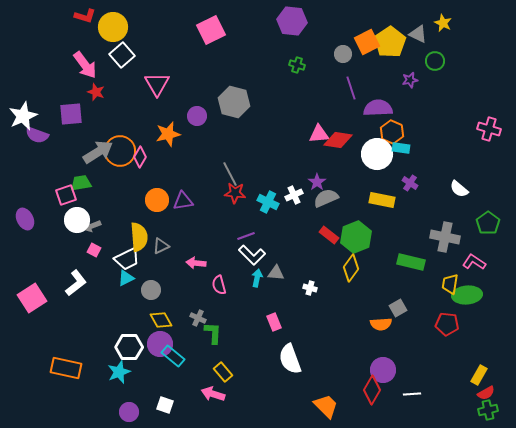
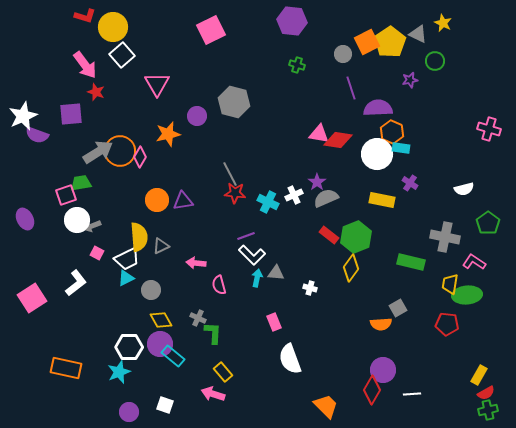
pink triangle at (319, 134): rotated 15 degrees clockwise
white semicircle at (459, 189): moved 5 px right; rotated 54 degrees counterclockwise
pink square at (94, 250): moved 3 px right, 3 px down
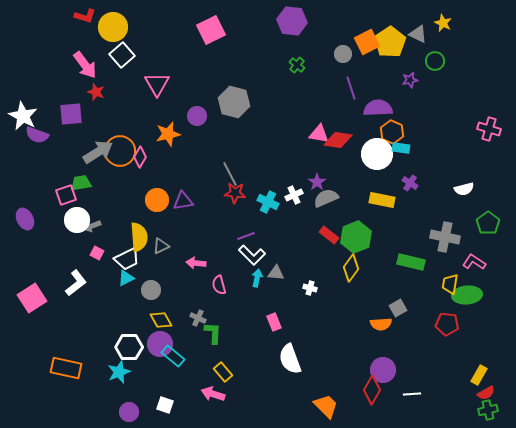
green cross at (297, 65): rotated 21 degrees clockwise
white star at (23, 116): rotated 20 degrees counterclockwise
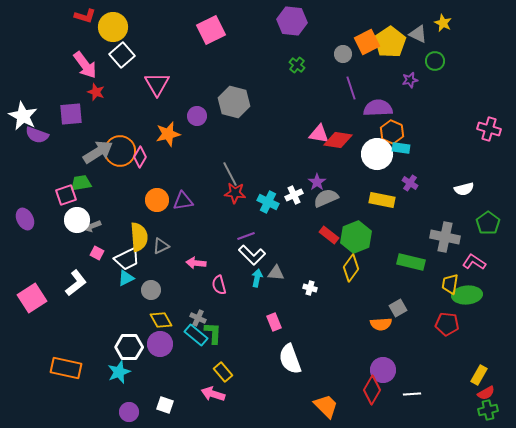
cyan rectangle at (173, 356): moved 23 px right, 21 px up
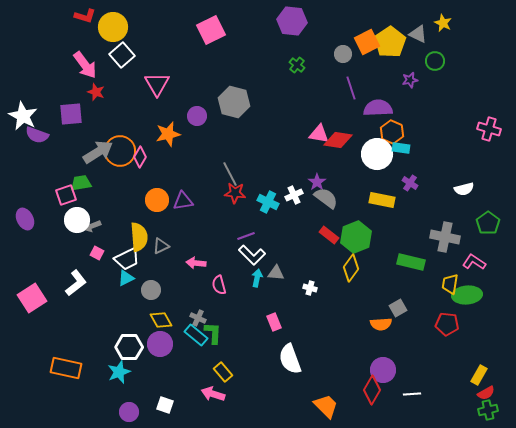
gray semicircle at (326, 198): rotated 60 degrees clockwise
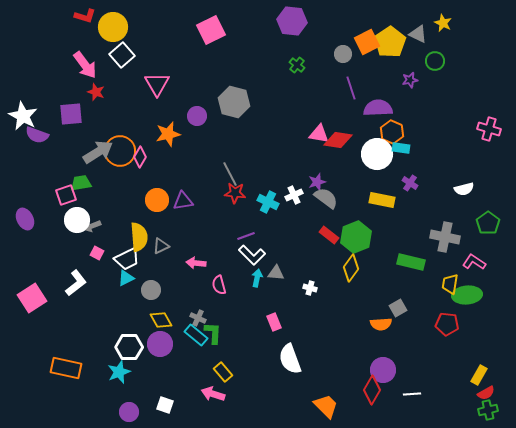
purple star at (317, 182): rotated 18 degrees clockwise
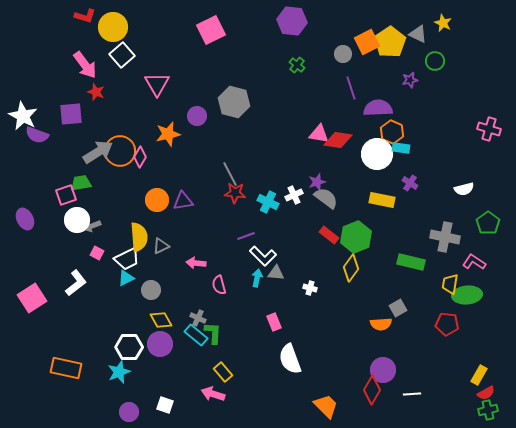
white L-shape at (252, 255): moved 11 px right, 1 px down
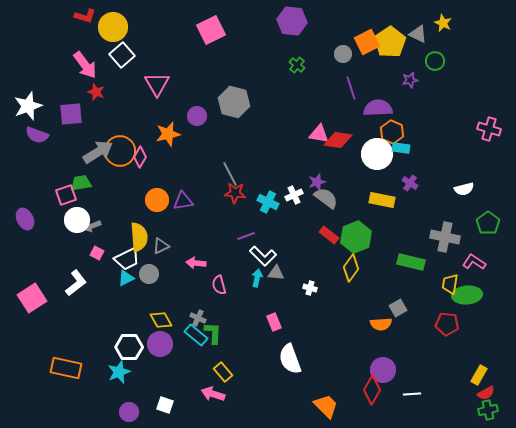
white star at (23, 116): moved 5 px right, 10 px up; rotated 24 degrees clockwise
gray circle at (151, 290): moved 2 px left, 16 px up
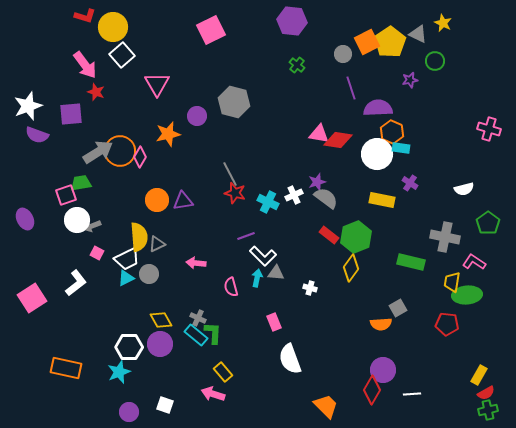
red star at (235, 193): rotated 10 degrees clockwise
gray triangle at (161, 246): moved 4 px left, 2 px up
yellow trapezoid at (450, 284): moved 2 px right, 2 px up
pink semicircle at (219, 285): moved 12 px right, 2 px down
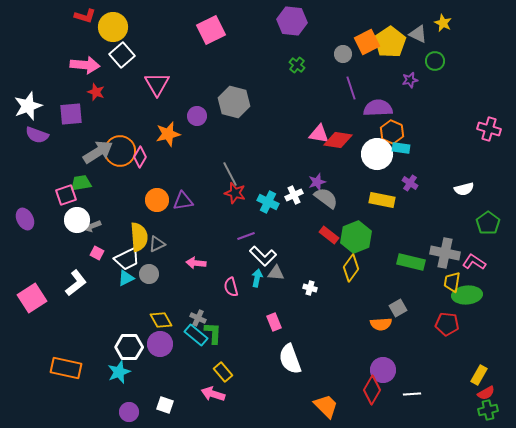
pink arrow at (85, 65): rotated 48 degrees counterclockwise
gray cross at (445, 237): moved 16 px down
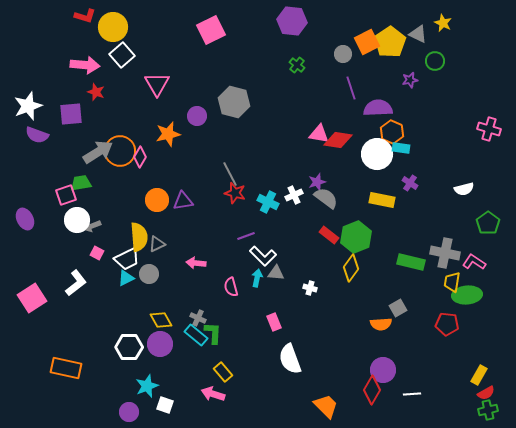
cyan star at (119, 372): moved 28 px right, 14 px down
